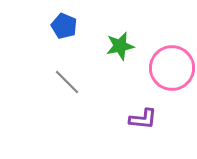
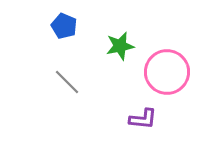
pink circle: moved 5 px left, 4 px down
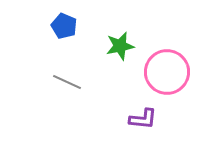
gray line: rotated 20 degrees counterclockwise
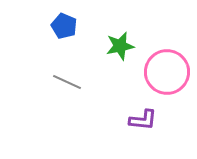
purple L-shape: moved 1 px down
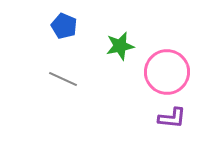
gray line: moved 4 px left, 3 px up
purple L-shape: moved 29 px right, 2 px up
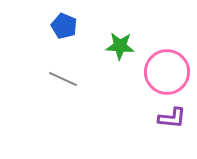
green star: rotated 16 degrees clockwise
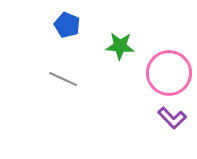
blue pentagon: moved 3 px right, 1 px up
pink circle: moved 2 px right, 1 px down
purple L-shape: rotated 40 degrees clockwise
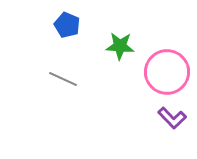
pink circle: moved 2 px left, 1 px up
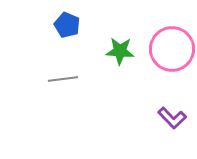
green star: moved 5 px down
pink circle: moved 5 px right, 23 px up
gray line: rotated 32 degrees counterclockwise
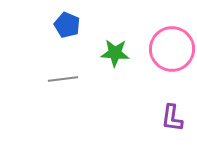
green star: moved 5 px left, 2 px down
purple L-shape: rotated 52 degrees clockwise
